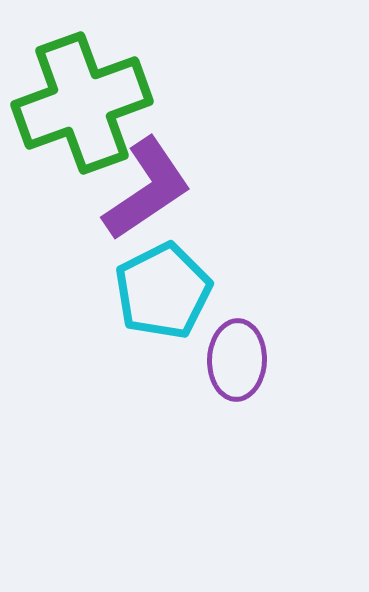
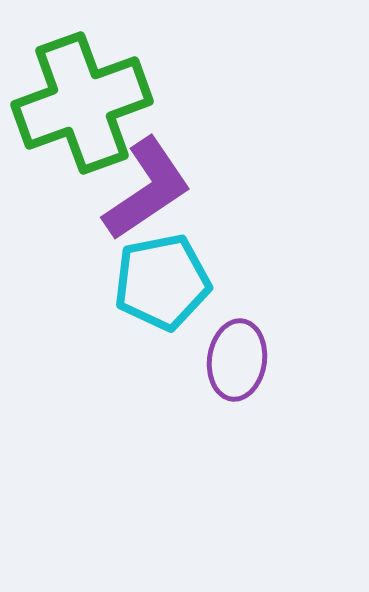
cyan pentagon: moved 1 px left, 9 px up; rotated 16 degrees clockwise
purple ellipse: rotated 6 degrees clockwise
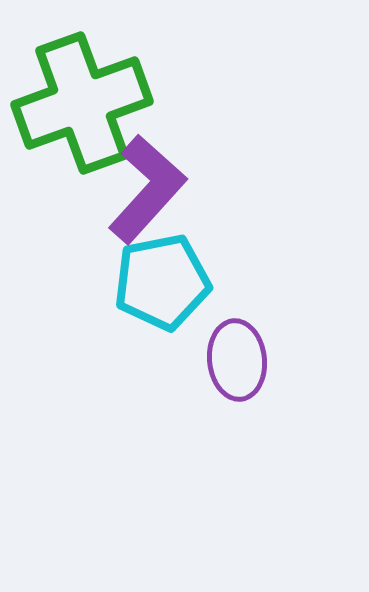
purple L-shape: rotated 14 degrees counterclockwise
purple ellipse: rotated 14 degrees counterclockwise
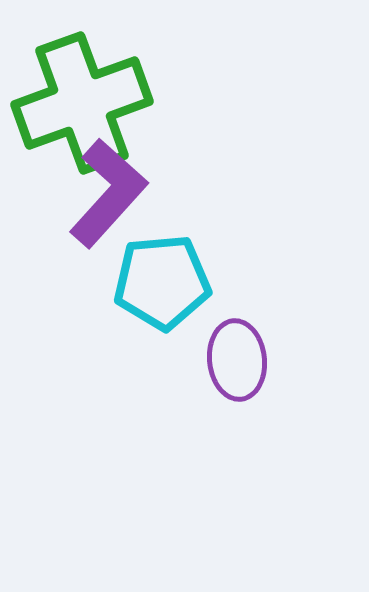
purple L-shape: moved 39 px left, 4 px down
cyan pentagon: rotated 6 degrees clockwise
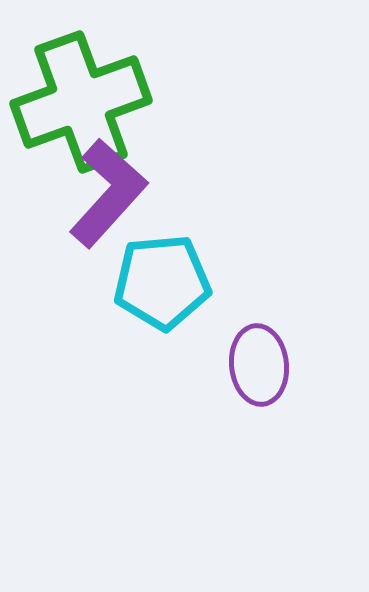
green cross: moved 1 px left, 1 px up
purple ellipse: moved 22 px right, 5 px down
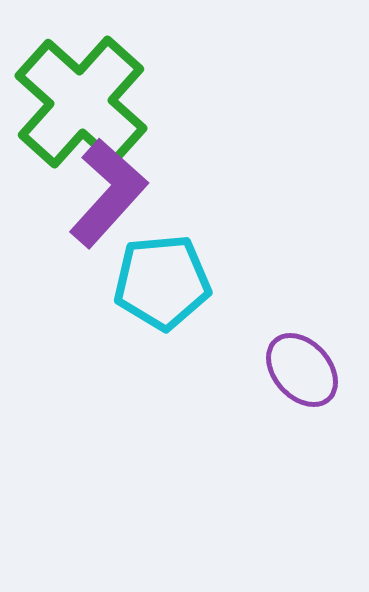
green cross: rotated 28 degrees counterclockwise
purple ellipse: moved 43 px right, 5 px down; rotated 36 degrees counterclockwise
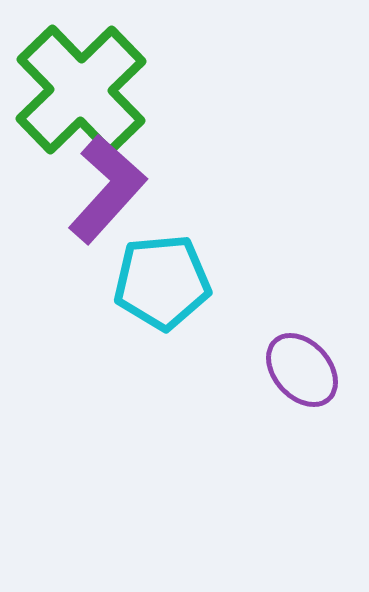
green cross: moved 12 px up; rotated 4 degrees clockwise
purple L-shape: moved 1 px left, 4 px up
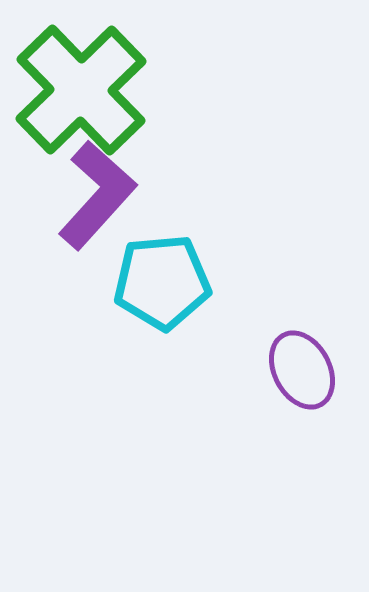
purple L-shape: moved 10 px left, 6 px down
purple ellipse: rotated 14 degrees clockwise
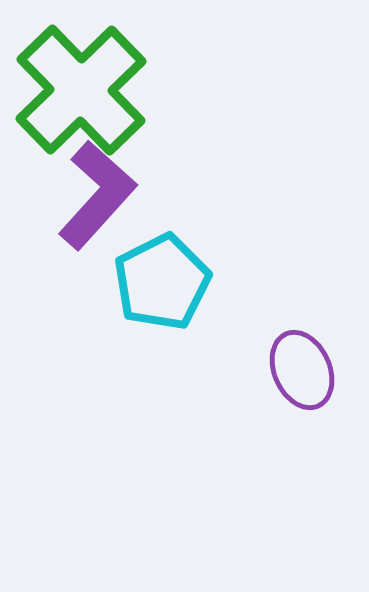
cyan pentagon: rotated 22 degrees counterclockwise
purple ellipse: rotated 4 degrees clockwise
